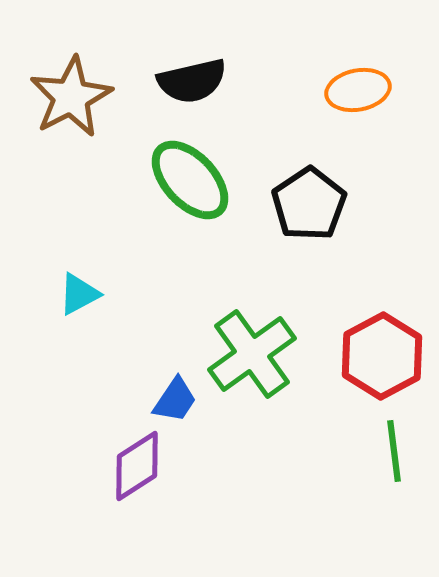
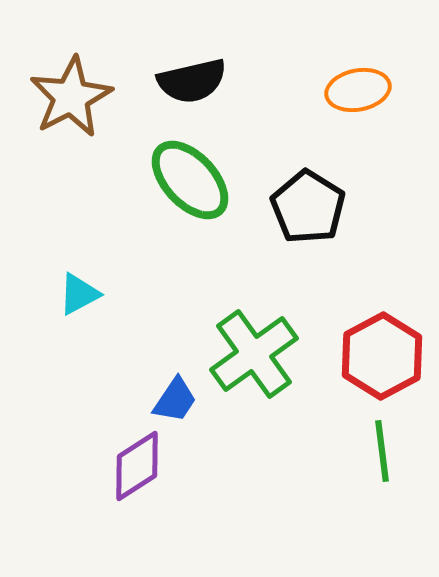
black pentagon: moved 1 px left, 3 px down; rotated 6 degrees counterclockwise
green cross: moved 2 px right
green line: moved 12 px left
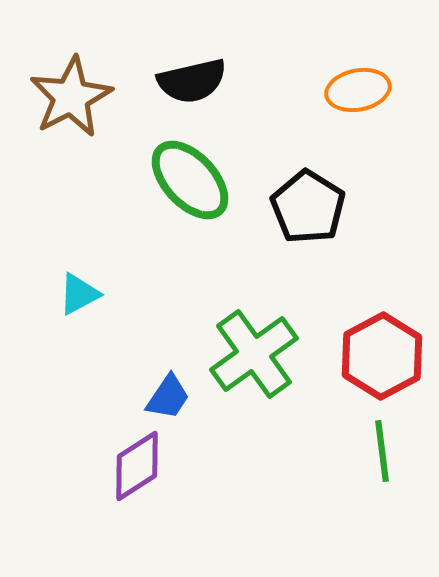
blue trapezoid: moved 7 px left, 3 px up
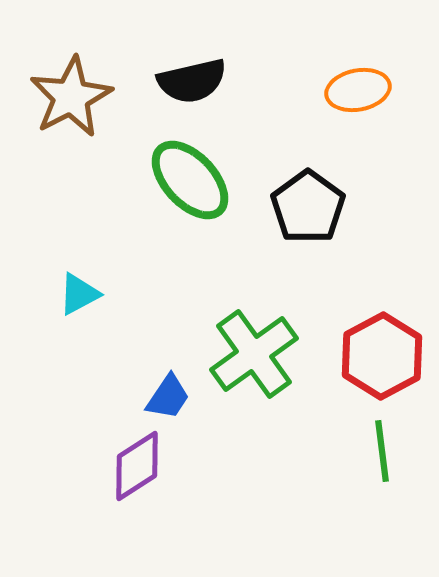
black pentagon: rotated 4 degrees clockwise
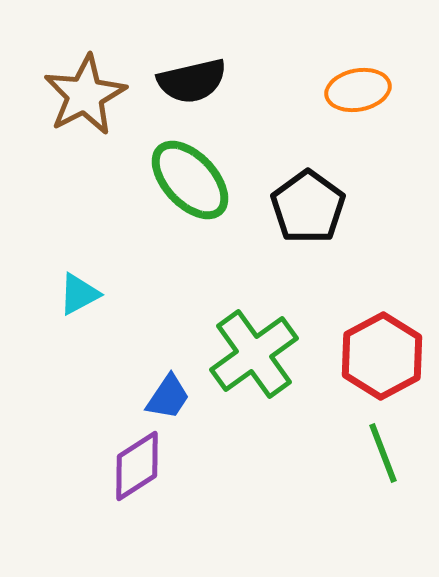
brown star: moved 14 px right, 2 px up
green line: moved 1 px right, 2 px down; rotated 14 degrees counterclockwise
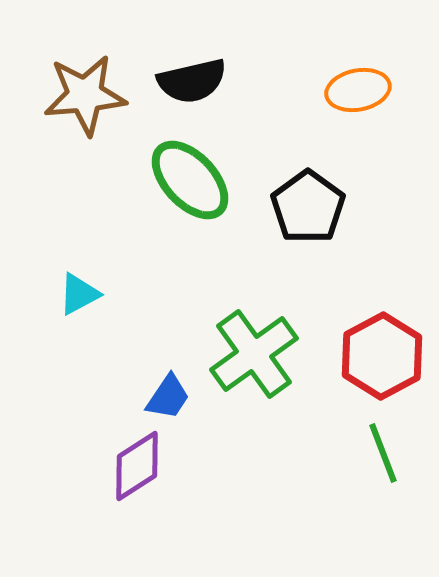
brown star: rotated 22 degrees clockwise
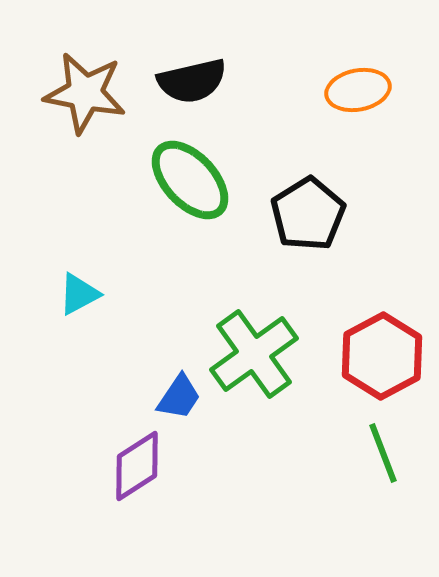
brown star: moved 2 px up; rotated 16 degrees clockwise
black pentagon: moved 7 px down; rotated 4 degrees clockwise
blue trapezoid: moved 11 px right
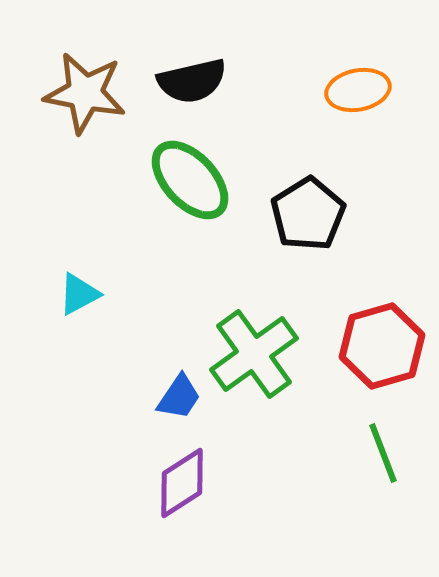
red hexagon: moved 10 px up; rotated 12 degrees clockwise
purple diamond: moved 45 px right, 17 px down
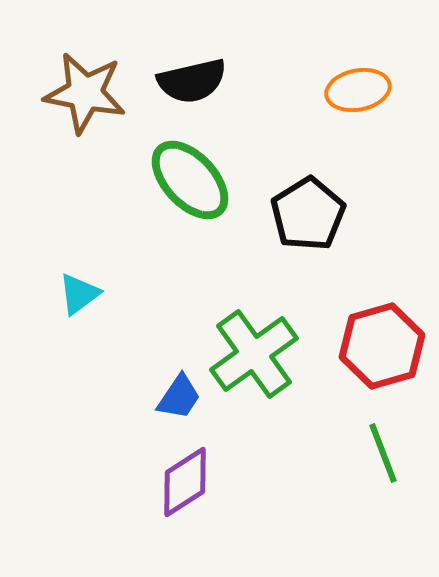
cyan triangle: rotated 9 degrees counterclockwise
purple diamond: moved 3 px right, 1 px up
